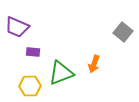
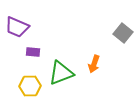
gray square: moved 1 px down
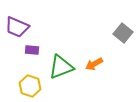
purple rectangle: moved 1 px left, 2 px up
orange arrow: rotated 42 degrees clockwise
green triangle: moved 6 px up
yellow hexagon: rotated 20 degrees clockwise
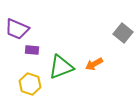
purple trapezoid: moved 2 px down
yellow hexagon: moved 2 px up
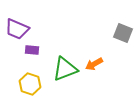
gray square: rotated 18 degrees counterclockwise
green triangle: moved 4 px right, 2 px down
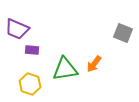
orange arrow: rotated 24 degrees counterclockwise
green triangle: rotated 12 degrees clockwise
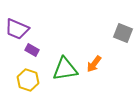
purple rectangle: rotated 24 degrees clockwise
yellow hexagon: moved 2 px left, 4 px up
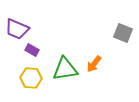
yellow hexagon: moved 3 px right, 2 px up; rotated 15 degrees counterclockwise
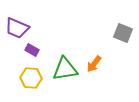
purple trapezoid: moved 1 px up
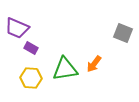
purple rectangle: moved 1 px left, 2 px up
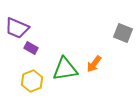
yellow hexagon: moved 1 px right, 3 px down; rotated 25 degrees counterclockwise
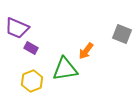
gray square: moved 1 px left, 1 px down
orange arrow: moved 8 px left, 13 px up
